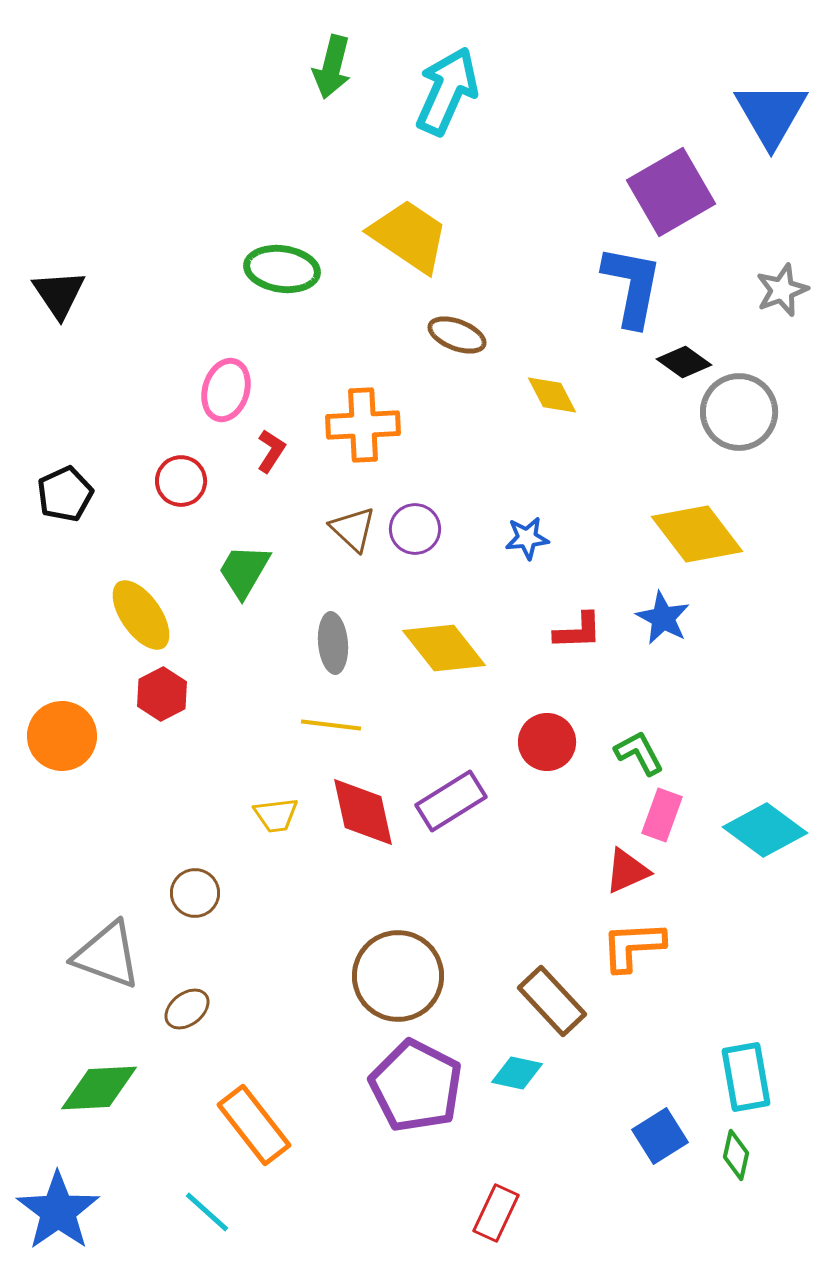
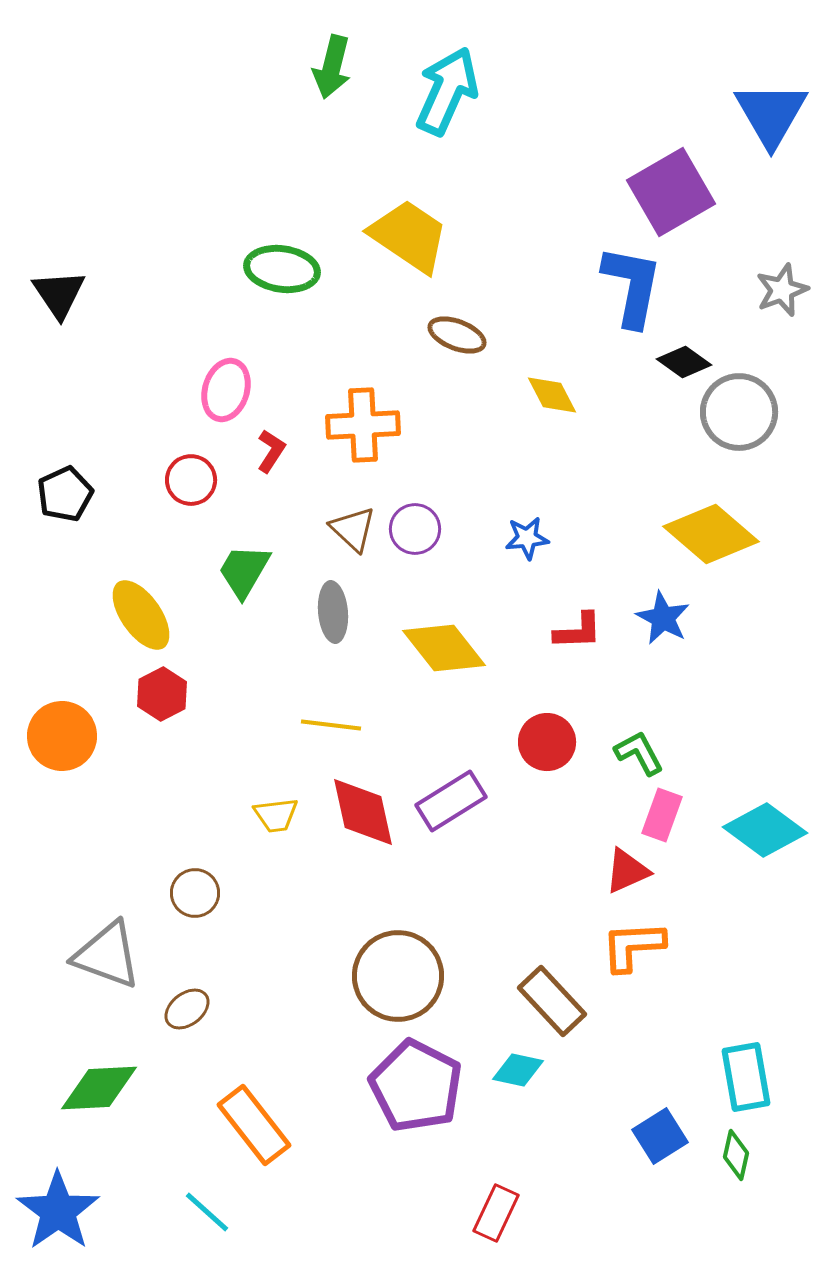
red circle at (181, 481): moved 10 px right, 1 px up
yellow diamond at (697, 534): moved 14 px right; rotated 12 degrees counterclockwise
gray ellipse at (333, 643): moved 31 px up
cyan diamond at (517, 1073): moved 1 px right, 3 px up
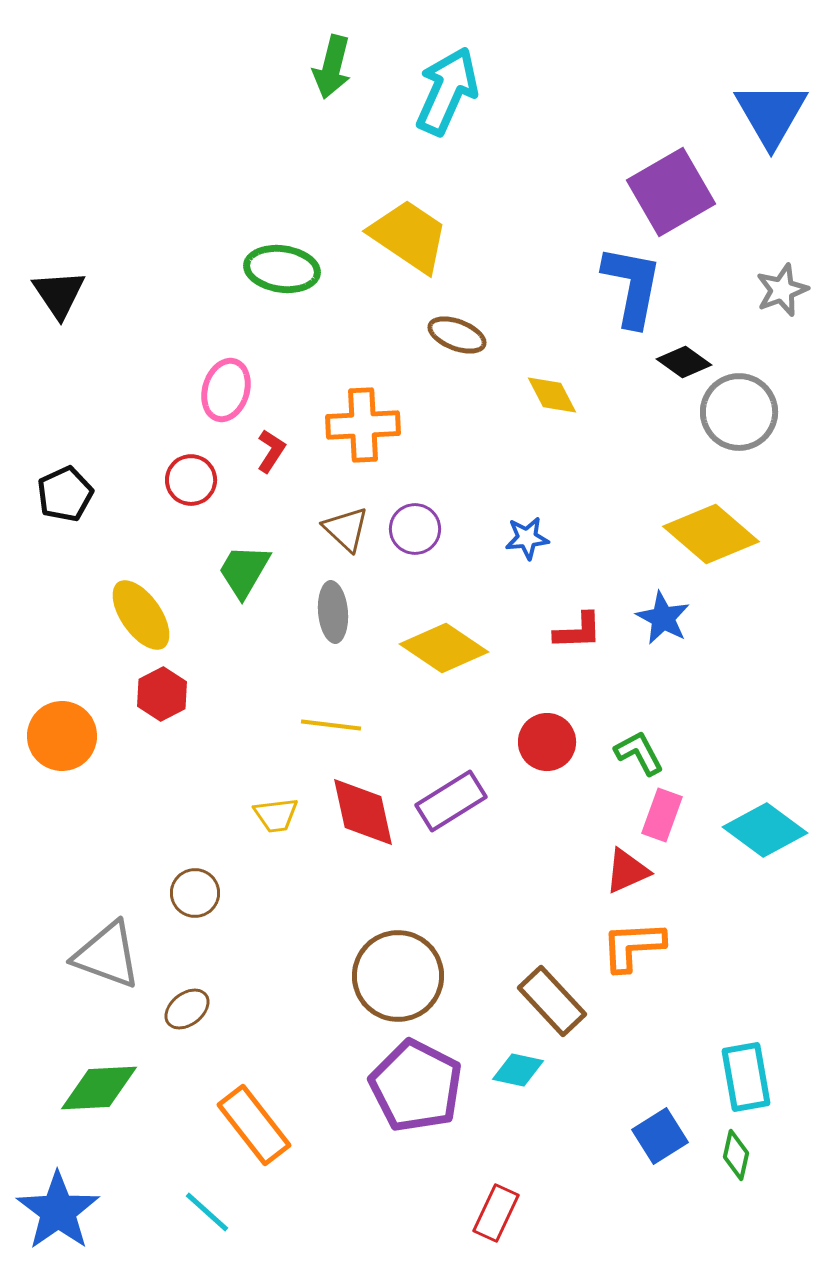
brown triangle at (353, 529): moved 7 px left
yellow diamond at (444, 648): rotated 18 degrees counterclockwise
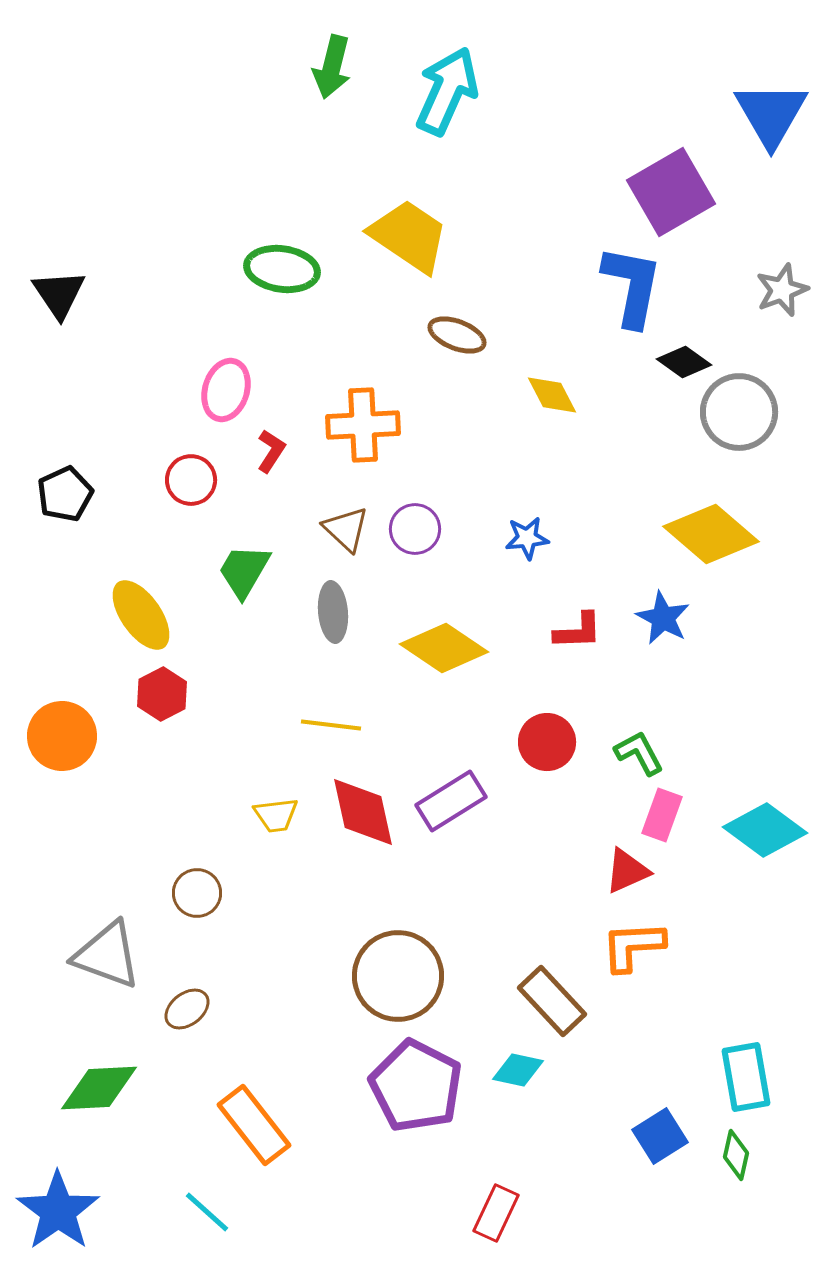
brown circle at (195, 893): moved 2 px right
